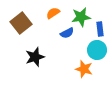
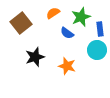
green star: rotated 12 degrees counterclockwise
blue semicircle: rotated 64 degrees clockwise
orange star: moved 17 px left, 3 px up
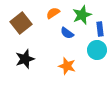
green star: moved 1 px right, 2 px up
black star: moved 10 px left, 2 px down
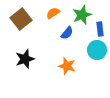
brown square: moved 4 px up
blue semicircle: rotated 88 degrees counterclockwise
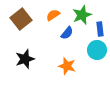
orange semicircle: moved 2 px down
